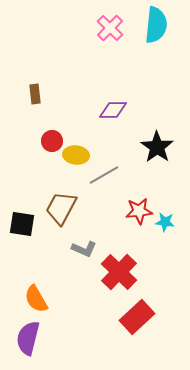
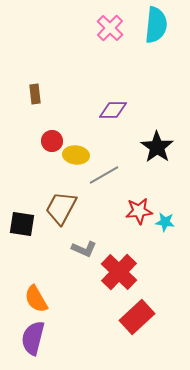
purple semicircle: moved 5 px right
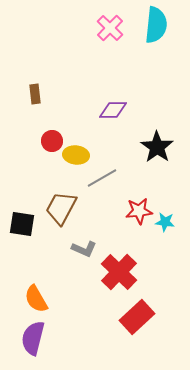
gray line: moved 2 px left, 3 px down
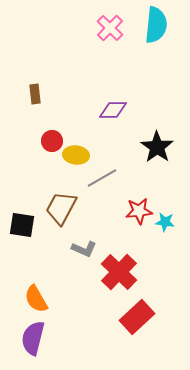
black square: moved 1 px down
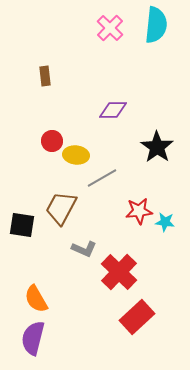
brown rectangle: moved 10 px right, 18 px up
